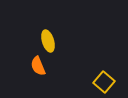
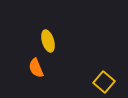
orange semicircle: moved 2 px left, 2 px down
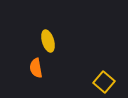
orange semicircle: rotated 12 degrees clockwise
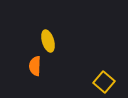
orange semicircle: moved 1 px left, 2 px up; rotated 12 degrees clockwise
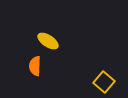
yellow ellipse: rotated 40 degrees counterclockwise
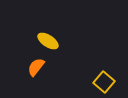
orange semicircle: moved 1 px right, 1 px down; rotated 36 degrees clockwise
